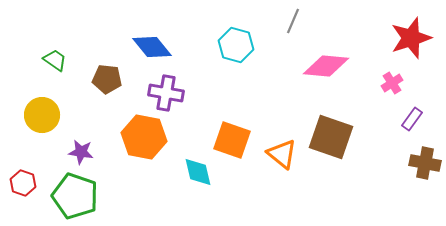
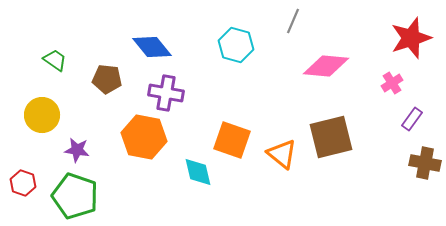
brown square: rotated 33 degrees counterclockwise
purple star: moved 4 px left, 2 px up
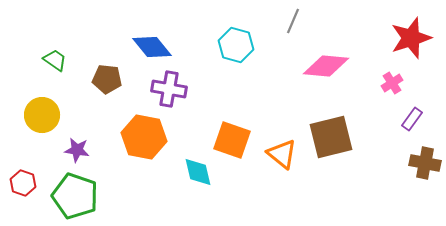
purple cross: moved 3 px right, 4 px up
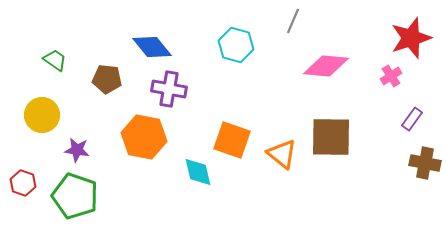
pink cross: moved 1 px left, 7 px up
brown square: rotated 15 degrees clockwise
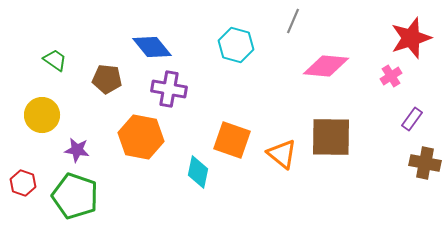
orange hexagon: moved 3 px left
cyan diamond: rotated 24 degrees clockwise
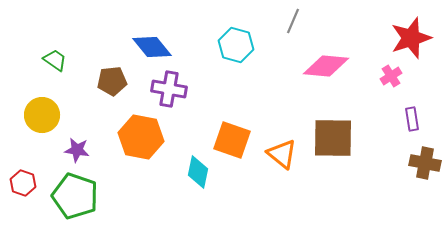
brown pentagon: moved 5 px right, 2 px down; rotated 12 degrees counterclockwise
purple rectangle: rotated 45 degrees counterclockwise
brown square: moved 2 px right, 1 px down
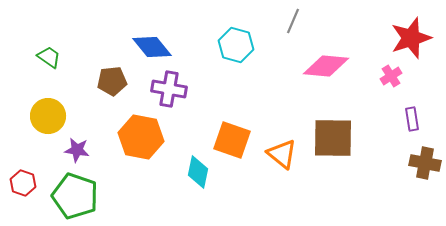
green trapezoid: moved 6 px left, 3 px up
yellow circle: moved 6 px right, 1 px down
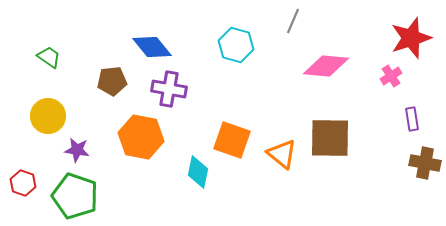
brown square: moved 3 px left
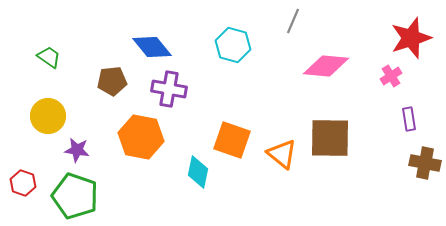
cyan hexagon: moved 3 px left
purple rectangle: moved 3 px left
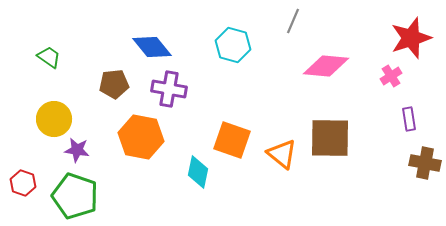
brown pentagon: moved 2 px right, 3 px down
yellow circle: moved 6 px right, 3 px down
